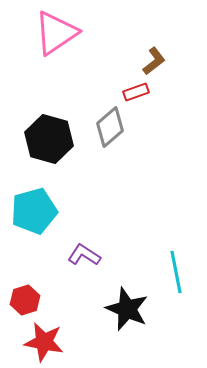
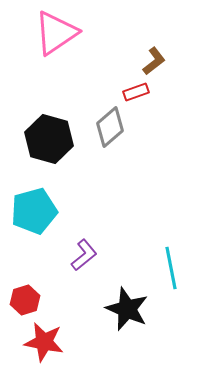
purple L-shape: rotated 108 degrees clockwise
cyan line: moved 5 px left, 4 px up
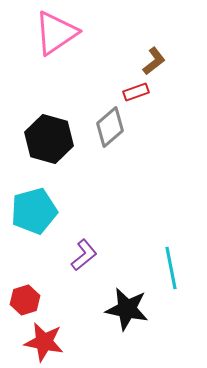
black star: rotated 12 degrees counterclockwise
